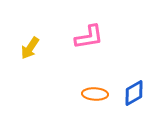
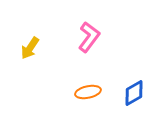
pink L-shape: rotated 44 degrees counterclockwise
orange ellipse: moved 7 px left, 2 px up; rotated 15 degrees counterclockwise
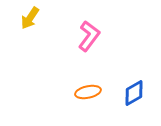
pink L-shape: moved 1 px up
yellow arrow: moved 30 px up
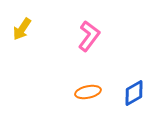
yellow arrow: moved 8 px left, 11 px down
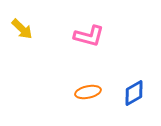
yellow arrow: rotated 80 degrees counterclockwise
pink L-shape: rotated 68 degrees clockwise
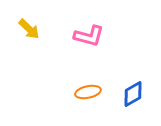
yellow arrow: moved 7 px right
blue diamond: moved 1 px left, 1 px down
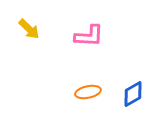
pink L-shape: rotated 12 degrees counterclockwise
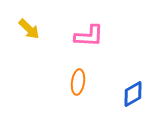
orange ellipse: moved 10 px left, 10 px up; rotated 70 degrees counterclockwise
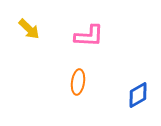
blue diamond: moved 5 px right, 1 px down
